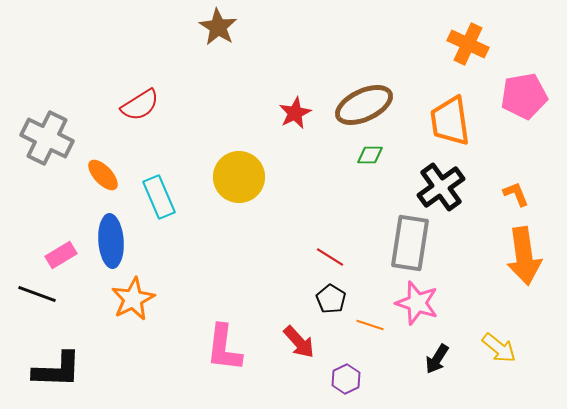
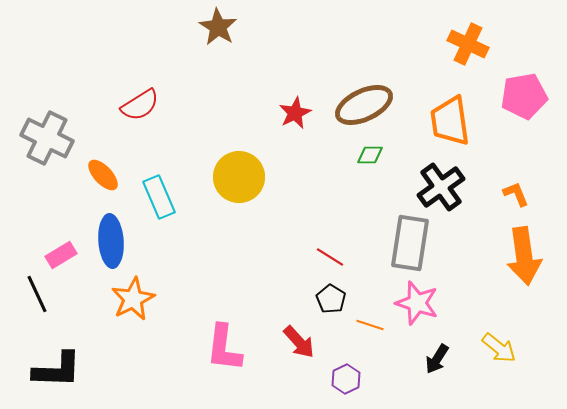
black line: rotated 45 degrees clockwise
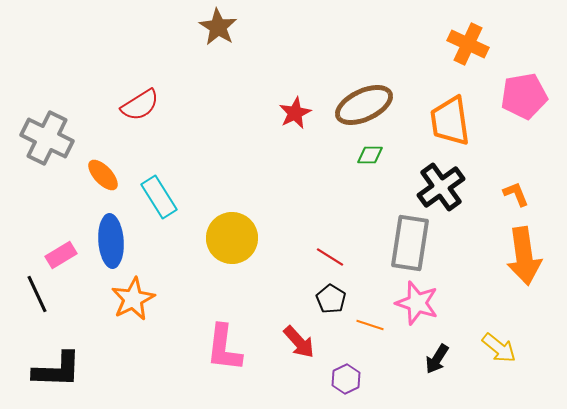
yellow circle: moved 7 px left, 61 px down
cyan rectangle: rotated 9 degrees counterclockwise
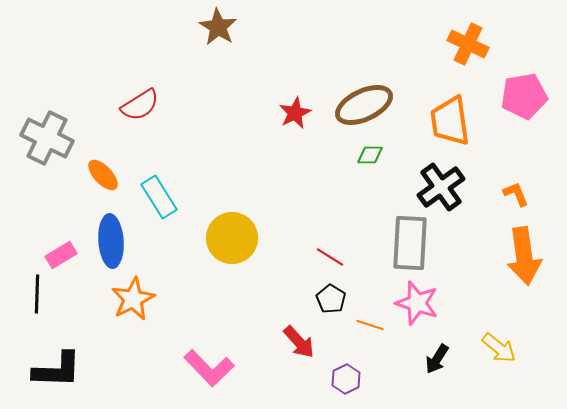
gray rectangle: rotated 6 degrees counterclockwise
black line: rotated 27 degrees clockwise
pink L-shape: moved 15 px left, 20 px down; rotated 51 degrees counterclockwise
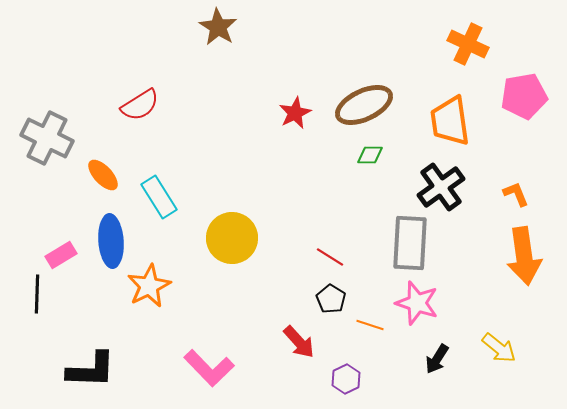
orange star: moved 16 px right, 13 px up
black L-shape: moved 34 px right
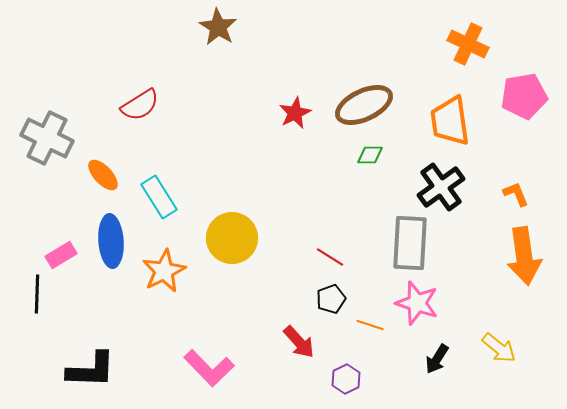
orange star: moved 15 px right, 15 px up
black pentagon: rotated 20 degrees clockwise
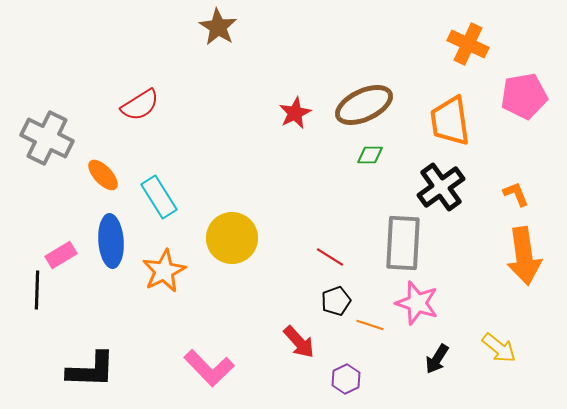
gray rectangle: moved 7 px left
black line: moved 4 px up
black pentagon: moved 5 px right, 2 px down
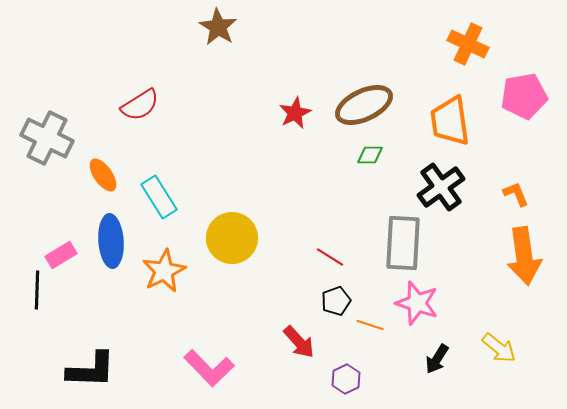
orange ellipse: rotated 8 degrees clockwise
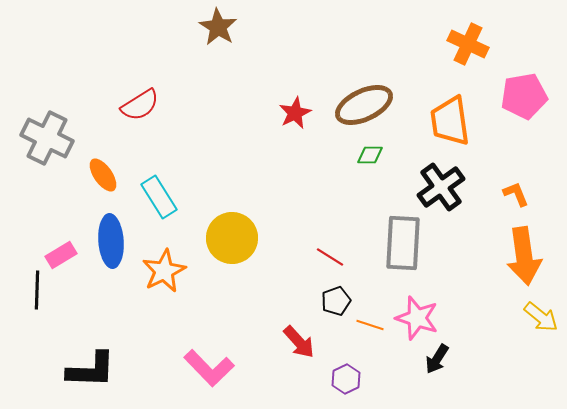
pink star: moved 15 px down
yellow arrow: moved 42 px right, 31 px up
